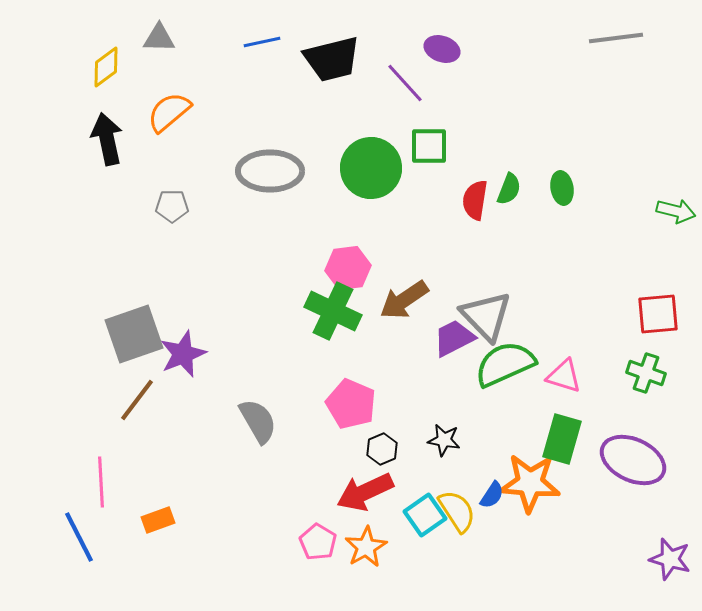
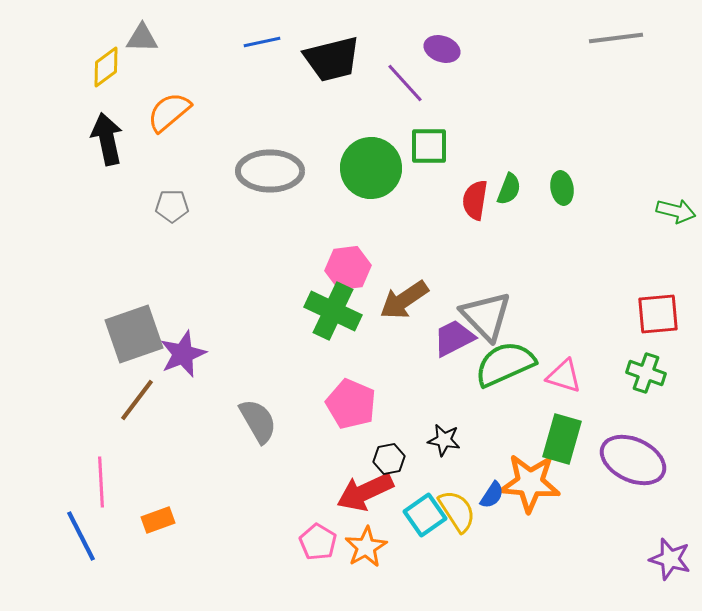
gray triangle at (159, 38): moved 17 px left
black hexagon at (382, 449): moved 7 px right, 10 px down; rotated 12 degrees clockwise
blue line at (79, 537): moved 2 px right, 1 px up
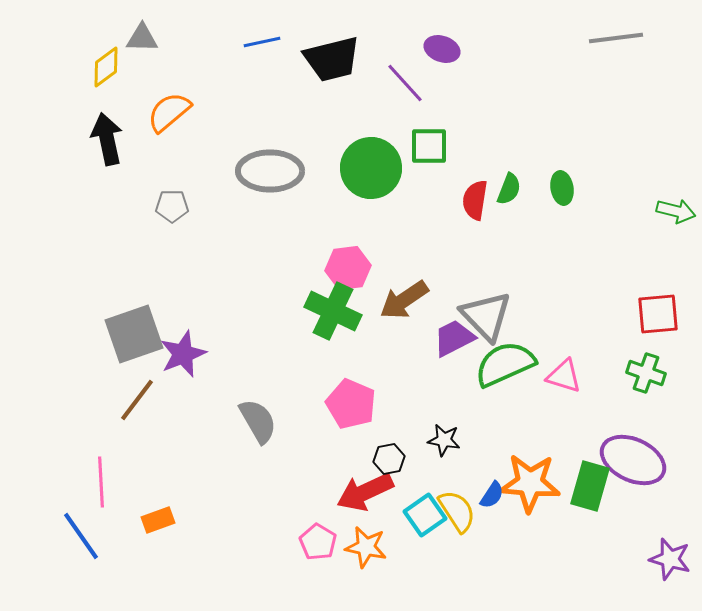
green rectangle at (562, 439): moved 28 px right, 47 px down
blue line at (81, 536): rotated 8 degrees counterclockwise
orange star at (366, 547): rotated 30 degrees counterclockwise
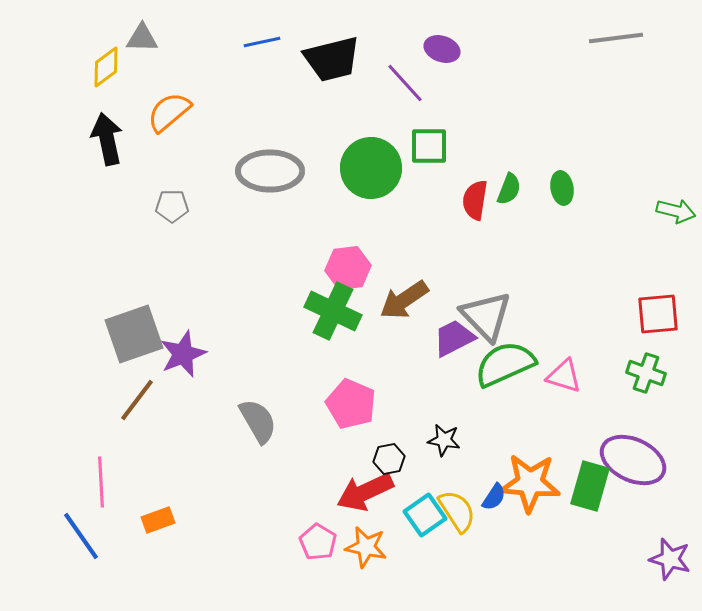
blue semicircle at (492, 495): moved 2 px right, 2 px down
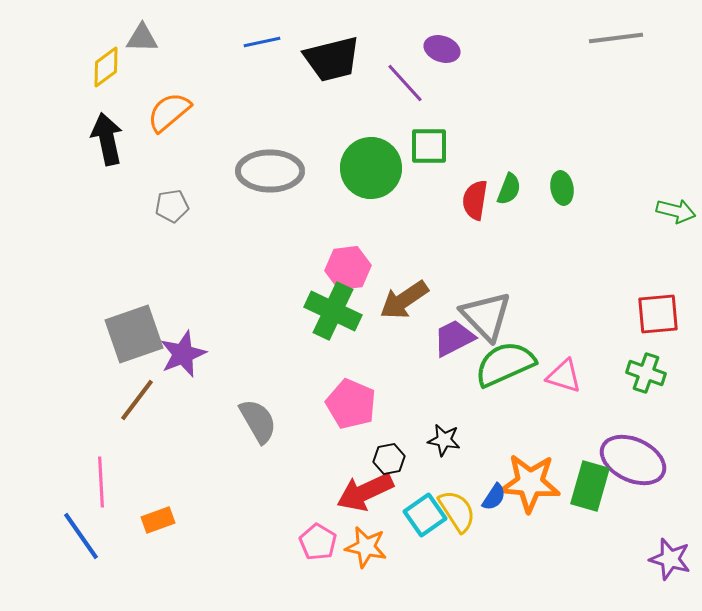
gray pentagon at (172, 206): rotated 8 degrees counterclockwise
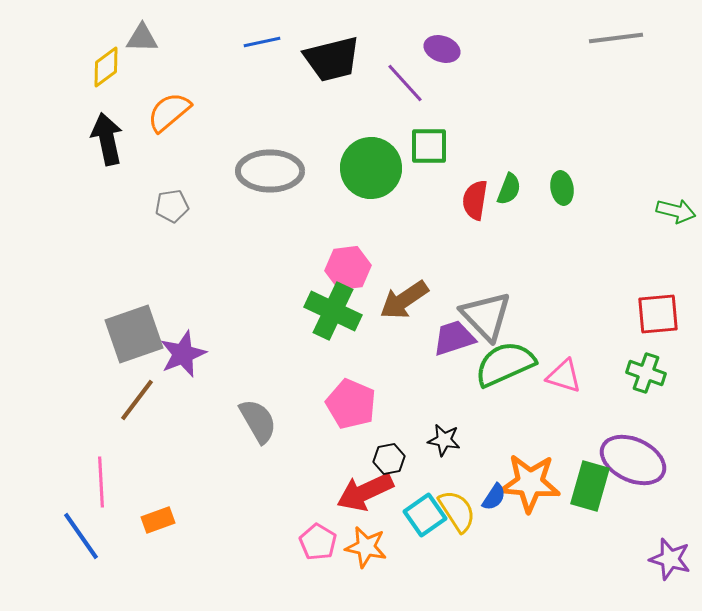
purple trapezoid at (454, 338): rotated 9 degrees clockwise
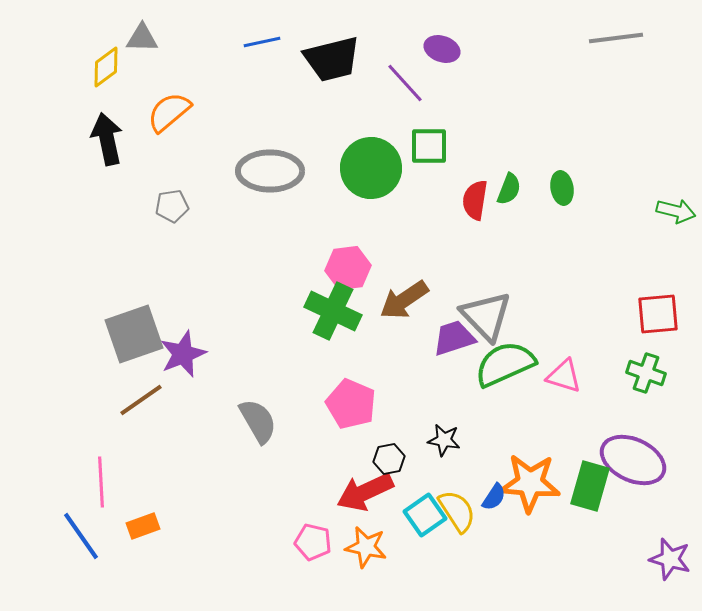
brown line at (137, 400): moved 4 px right; rotated 18 degrees clockwise
orange rectangle at (158, 520): moved 15 px left, 6 px down
pink pentagon at (318, 542): moved 5 px left; rotated 18 degrees counterclockwise
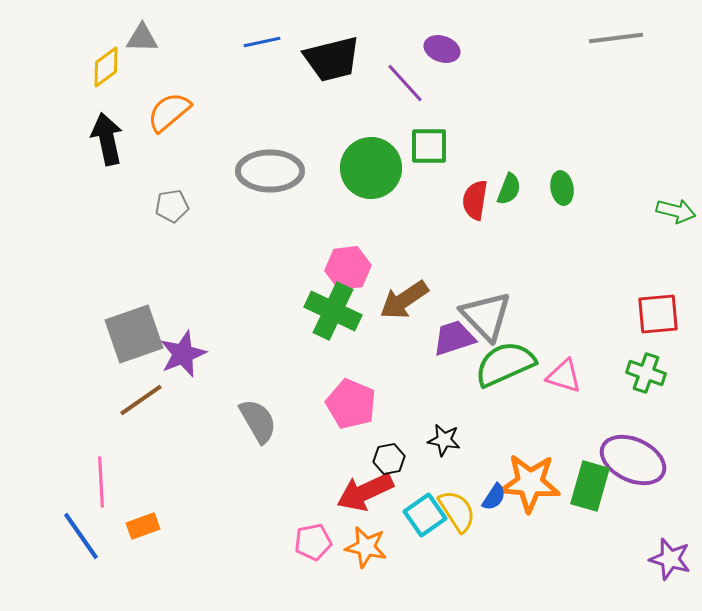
pink pentagon at (313, 542): rotated 24 degrees counterclockwise
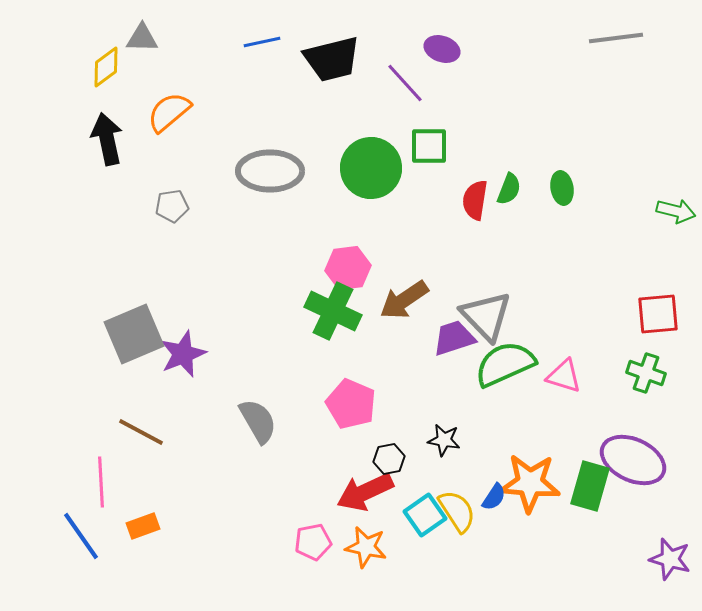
gray square at (134, 334): rotated 4 degrees counterclockwise
brown line at (141, 400): moved 32 px down; rotated 63 degrees clockwise
